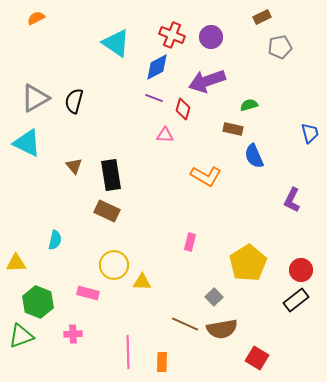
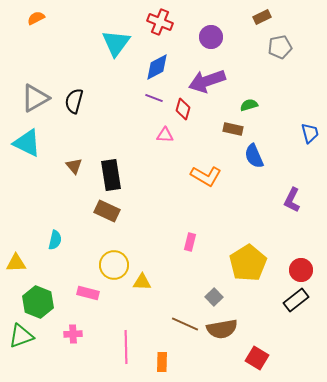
red cross at (172, 35): moved 12 px left, 13 px up
cyan triangle at (116, 43): rotated 32 degrees clockwise
pink line at (128, 352): moved 2 px left, 5 px up
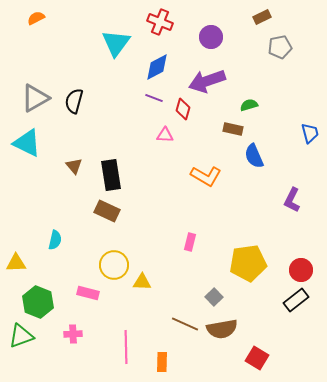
yellow pentagon at (248, 263): rotated 24 degrees clockwise
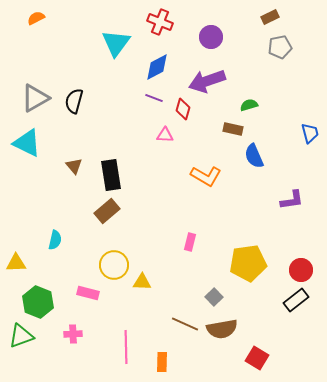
brown rectangle at (262, 17): moved 8 px right
purple L-shape at (292, 200): rotated 125 degrees counterclockwise
brown rectangle at (107, 211): rotated 65 degrees counterclockwise
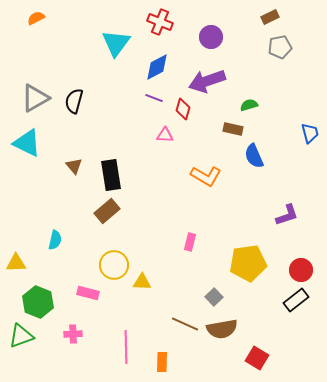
purple L-shape at (292, 200): moved 5 px left, 15 px down; rotated 10 degrees counterclockwise
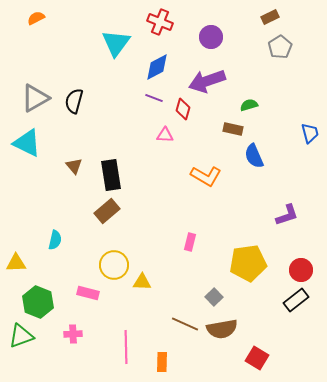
gray pentagon at (280, 47): rotated 20 degrees counterclockwise
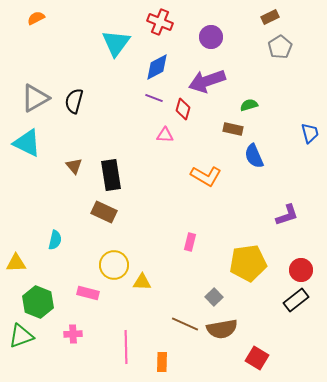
brown rectangle at (107, 211): moved 3 px left, 1 px down; rotated 65 degrees clockwise
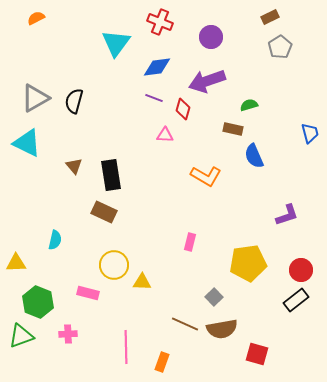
blue diamond at (157, 67): rotated 20 degrees clockwise
pink cross at (73, 334): moved 5 px left
red square at (257, 358): moved 4 px up; rotated 15 degrees counterclockwise
orange rectangle at (162, 362): rotated 18 degrees clockwise
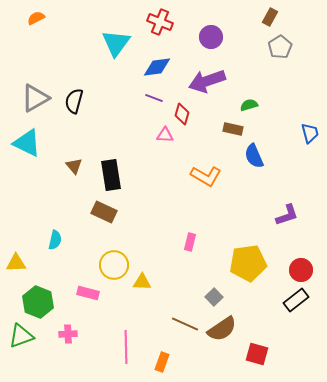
brown rectangle at (270, 17): rotated 36 degrees counterclockwise
red diamond at (183, 109): moved 1 px left, 5 px down
brown semicircle at (222, 329): rotated 24 degrees counterclockwise
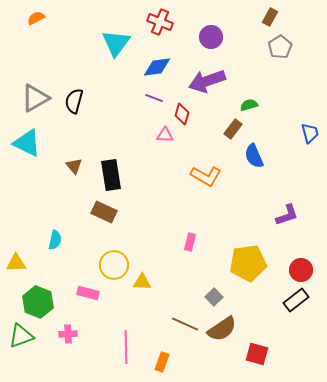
brown rectangle at (233, 129): rotated 66 degrees counterclockwise
